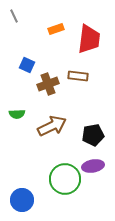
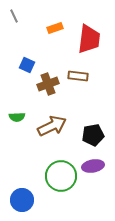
orange rectangle: moved 1 px left, 1 px up
green semicircle: moved 3 px down
green circle: moved 4 px left, 3 px up
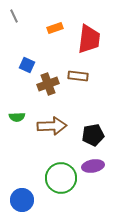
brown arrow: rotated 24 degrees clockwise
green circle: moved 2 px down
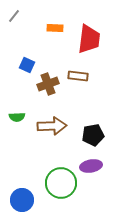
gray line: rotated 64 degrees clockwise
orange rectangle: rotated 21 degrees clockwise
purple ellipse: moved 2 px left
green circle: moved 5 px down
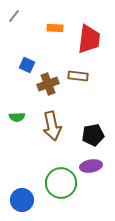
brown arrow: rotated 80 degrees clockwise
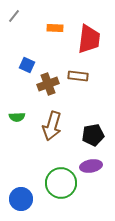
brown arrow: rotated 28 degrees clockwise
blue circle: moved 1 px left, 1 px up
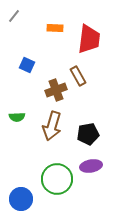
brown rectangle: rotated 54 degrees clockwise
brown cross: moved 8 px right, 6 px down
black pentagon: moved 5 px left, 1 px up
green circle: moved 4 px left, 4 px up
